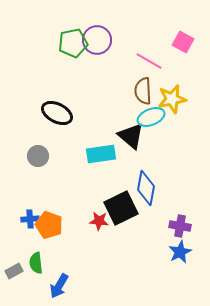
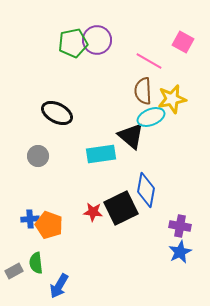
blue diamond: moved 2 px down
red star: moved 6 px left, 9 px up
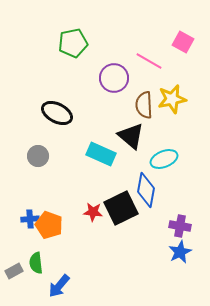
purple circle: moved 17 px right, 38 px down
brown semicircle: moved 1 px right, 14 px down
cyan ellipse: moved 13 px right, 42 px down
cyan rectangle: rotated 32 degrees clockwise
blue arrow: rotated 10 degrees clockwise
